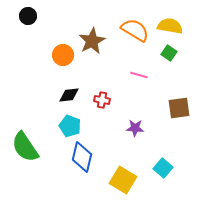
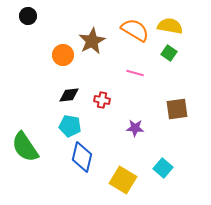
pink line: moved 4 px left, 2 px up
brown square: moved 2 px left, 1 px down
cyan pentagon: rotated 10 degrees counterclockwise
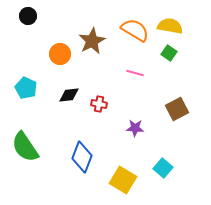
orange circle: moved 3 px left, 1 px up
red cross: moved 3 px left, 4 px down
brown square: rotated 20 degrees counterclockwise
cyan pentagon: moved 44 px left, 38 px up; rotated 15 degrees clockwise
blue diamond: rotated 8 degrees clockwise
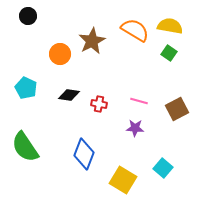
pink line: moved 4 px right, 28 px down
black diamond: rotated 15 degrees clockwise
blue diamond: moved 2 px right, 3 px up
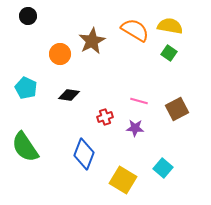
red cross: moved 6 px right, 13 px down; rotated 28 degrees counterclockwise
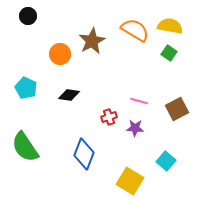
red cross: moved 4 px right
cyan square: moved 3 px right, 7 px up
yellow square: moved 7 px right, 1 px down
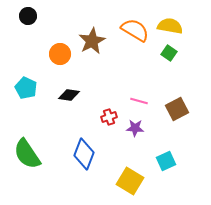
green semicircle: moved 2 px right, 7 px down
cyan square: rotated 24 degrees clockwise
